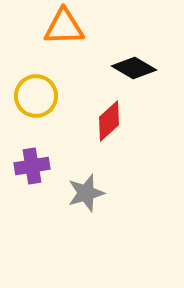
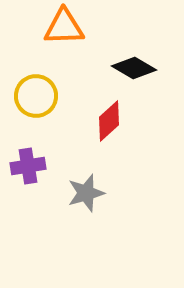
purple cross: moved 4 px left
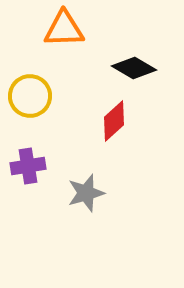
orange triangle: moved 2 px down
yellow circle: moved 6 px left
red diamond: moved 5 px right
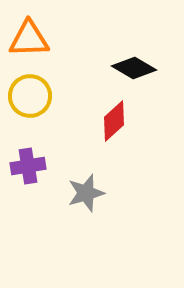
orange triangle: moved 35 px left, 10 px down
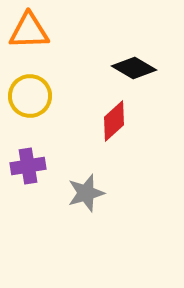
orange triangle: moved 8 px up
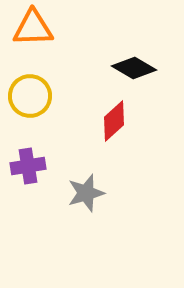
orange triangle: moved 4 px right, 3 px up
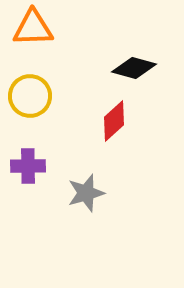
black diamond: rotated 15 degrees counterclockwise
purple cross: rotated 8 degrees clockwise
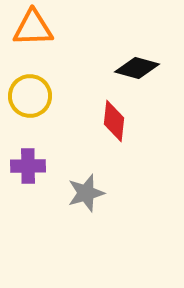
black diamond: moved 3 px right
red diamond: rotated 42 degrees counterclockwise
